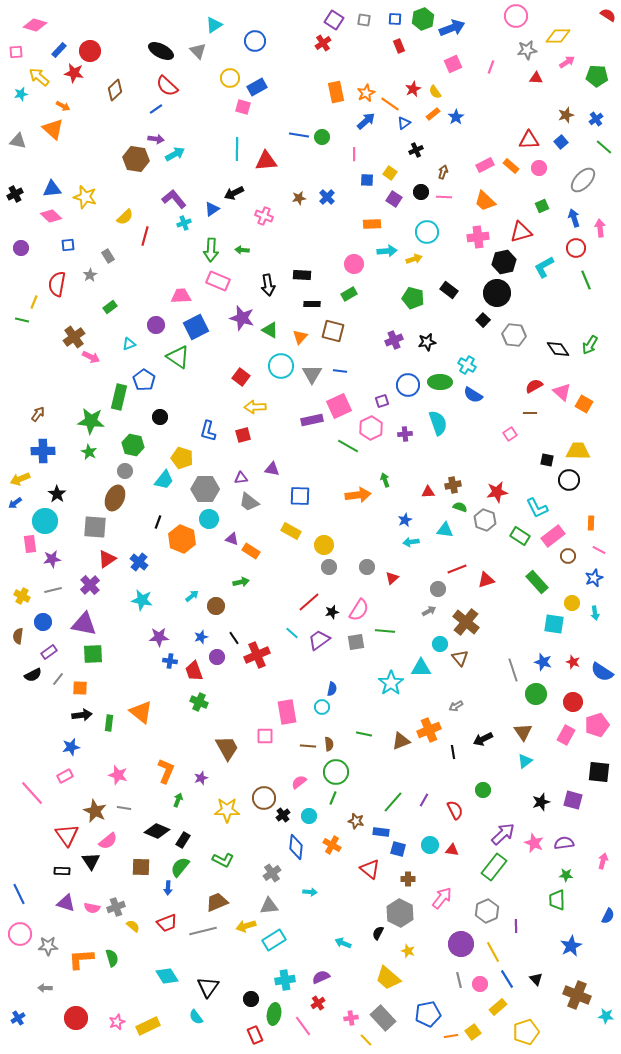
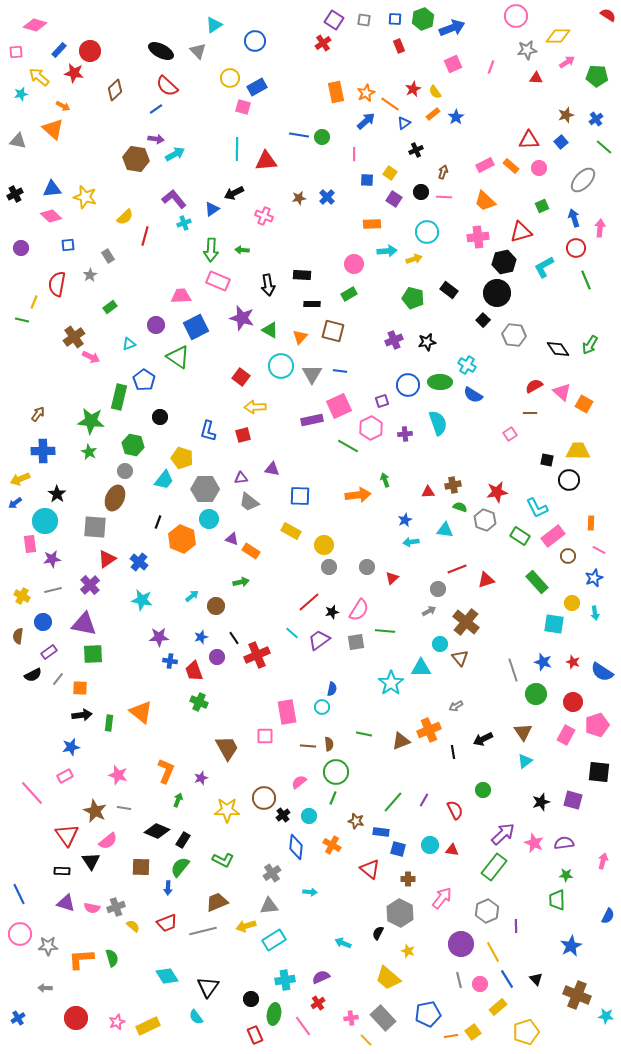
pink arrow at (600, 228): rotated 12 degrees clockwise
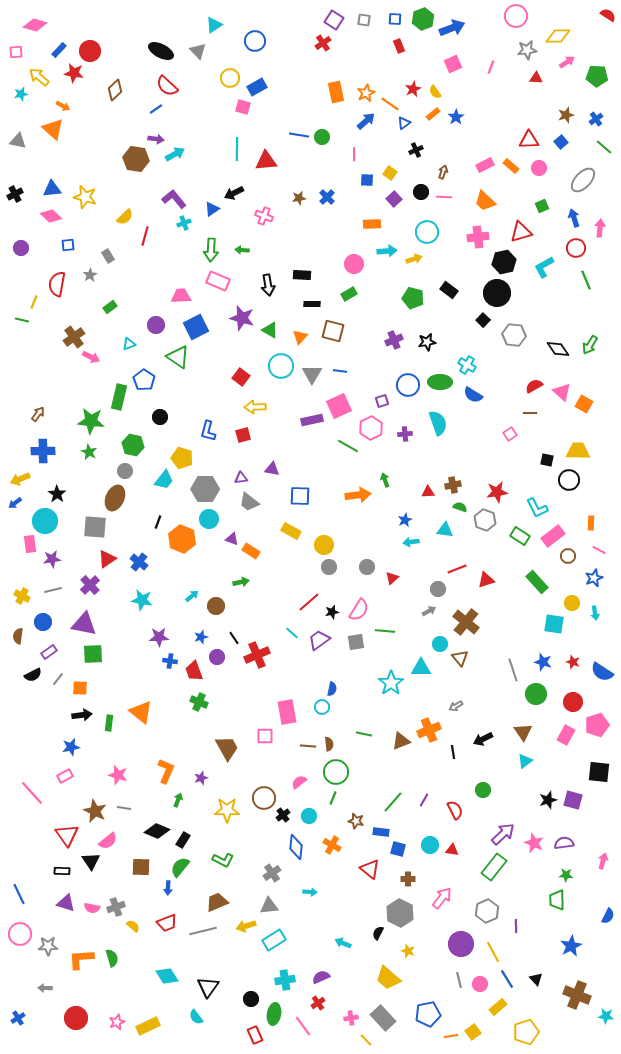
purple square at (394, 199): rotated 14 degrees clockwise
black star at (541, 802): moved 7 px right, 2 px up
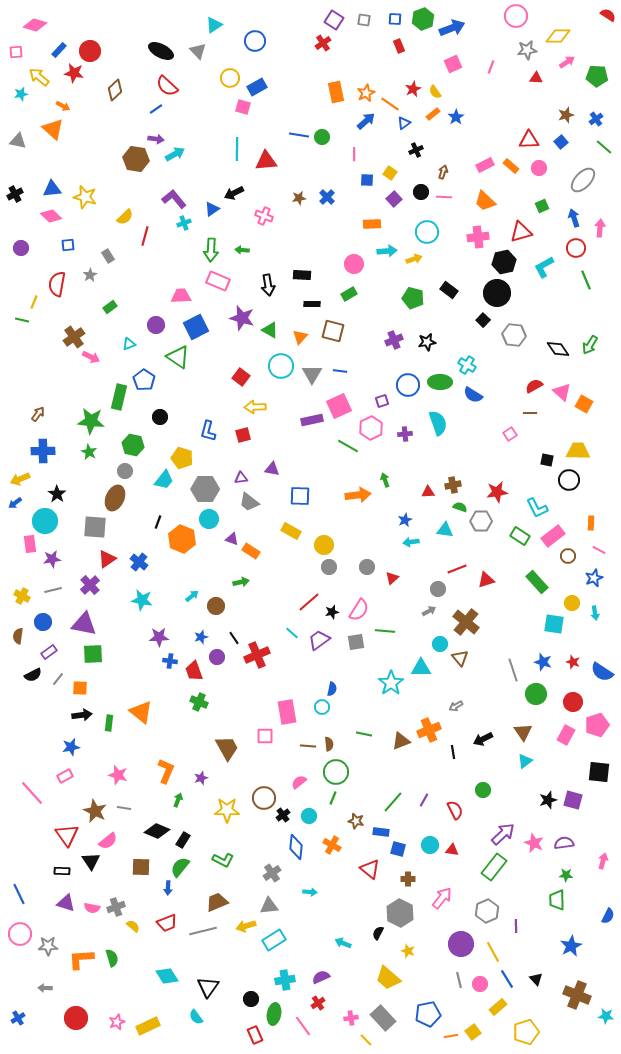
gray hexagon at (485, 520): moved 4 px left, 1 px down; rotated 20 degrees counterclockwise
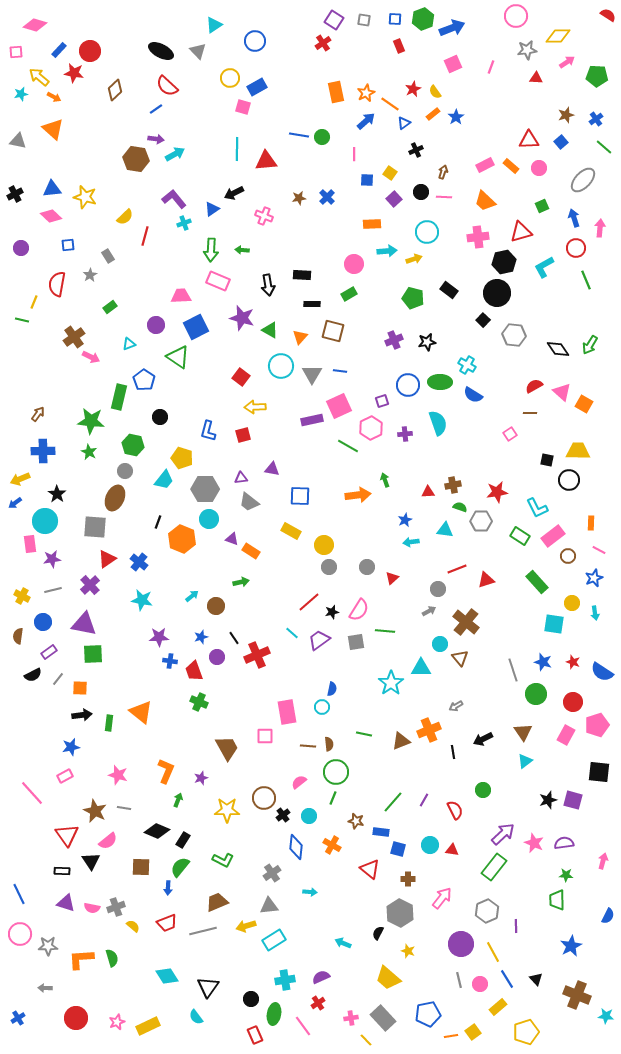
orange arrow at (63, 106): moved 9 px left, 9 px up
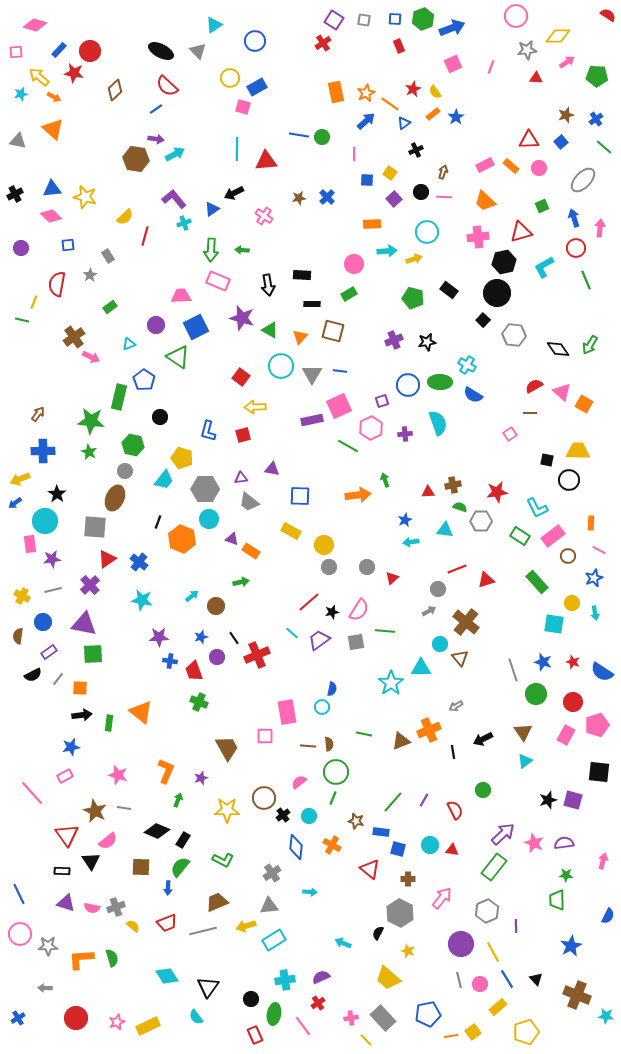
pink cross at (264, 216): rotated 12 degrees clockwise
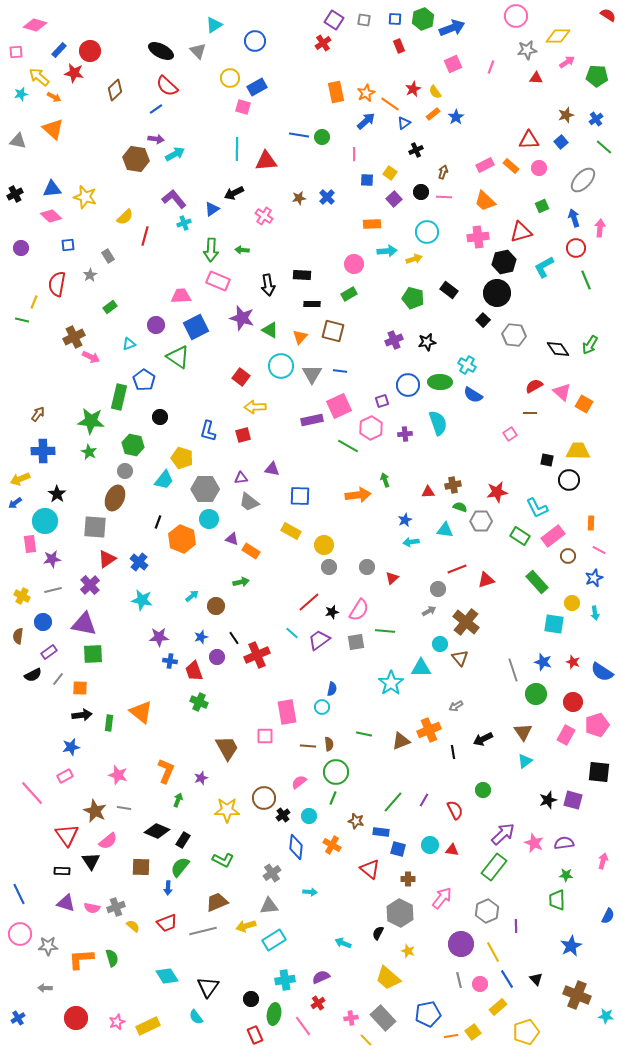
brown cross at (74, 337): rotated 10 degrees clockwise
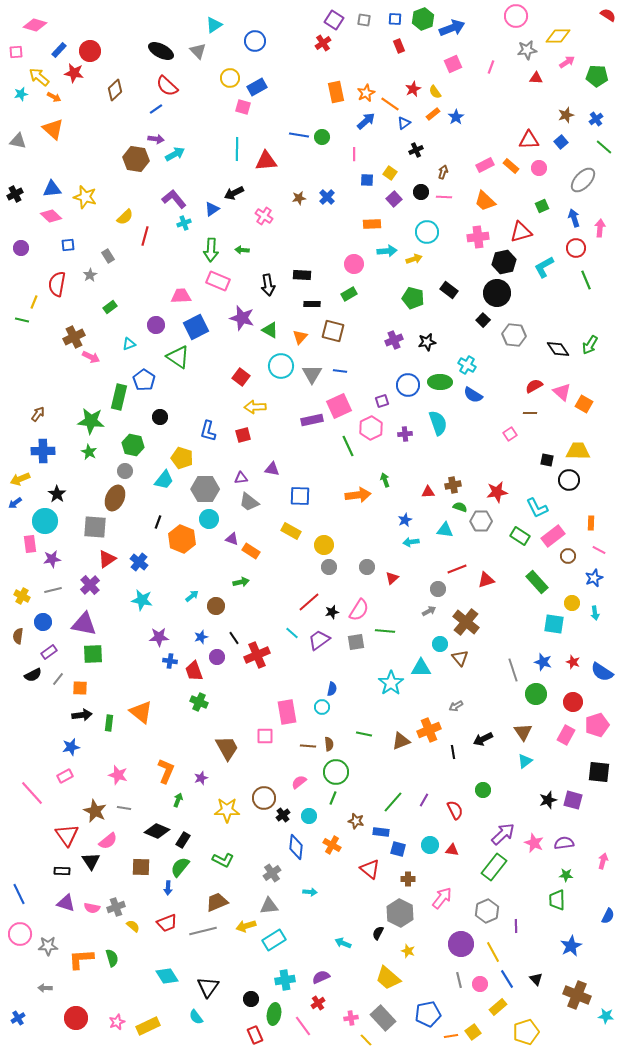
green line at (348, 446): rotated 35 degrees clockwise
